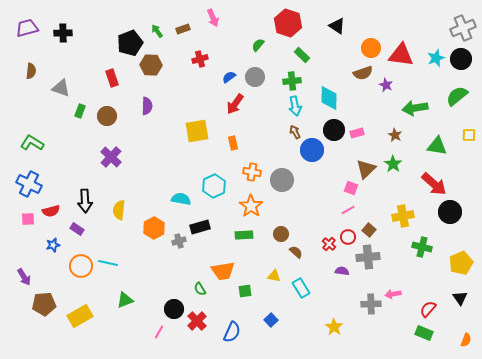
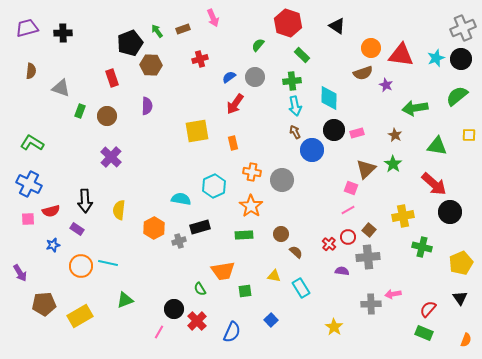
purple arrow at (24, 277): moved 4 px left, 4 px up
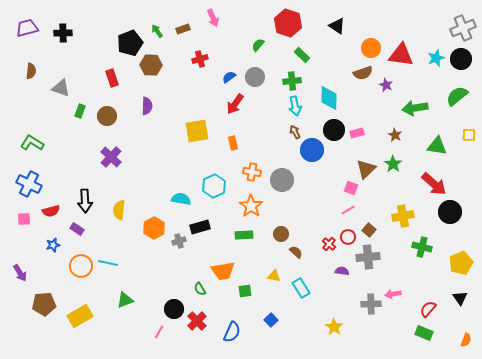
pink square at (28, 219): moved 4 px left
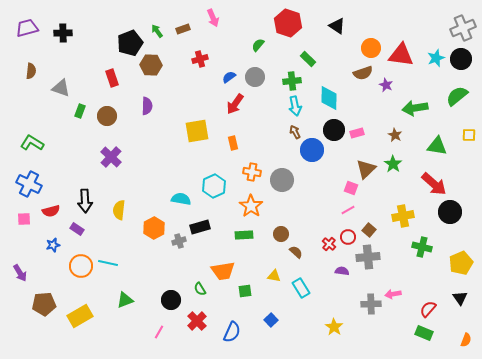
green rectangle at (302, 55): moved 6 px right, 4 px down
black circle at (174, 309): moved 3 px left, 9 px up
